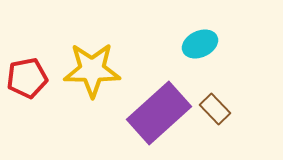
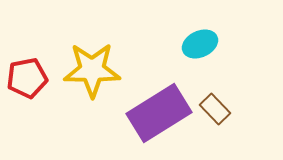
purple rectangle: rotated 10 degrees clockwise
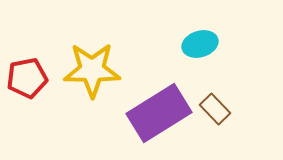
cyan ellipse: rotated 8 degrees clockwise
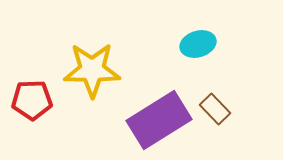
cyan ellipse: moved 2 px left
red pentagon: moved 5 px right, 22 px down; rotated 9 degrees clockwise
purple rectangle: moved 7 px down
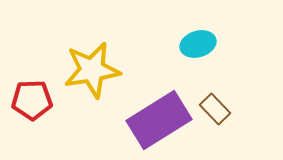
yellow star: rotated 10 degrees counterclockwise
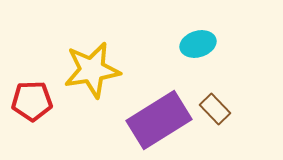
red pentagon: moved 1 px down
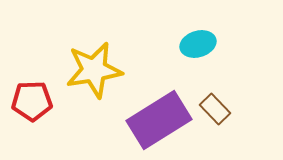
yellow star: moved 2 px right
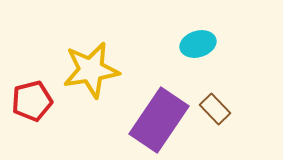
yellow star: moved 3 px left
red pentagon: rotated 12 degrees counterclockwise
purple rectangle: rotated 24 degrees counterclockwise
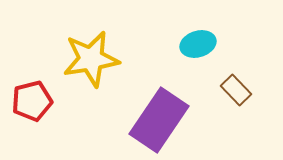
yellow star: moved 11 px up
brown rectangle: moved 21 px right, 19 px up
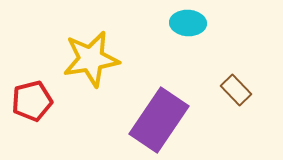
cyan ellipse: moved 10 px left, 21 px up; rotated 20 degrees clockwise
